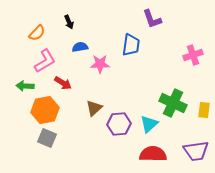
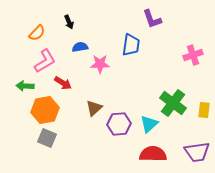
green cross: rotated 12 degrees clockwise
purple trapezoid: moved 1 px right, 1 px down
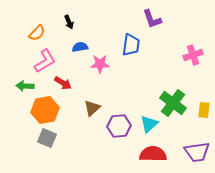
brown triangle: moved 2 px left
purple hexagon: moved 2 px down
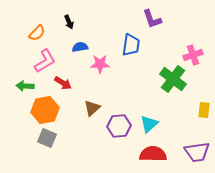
green cross: moved 24 px up
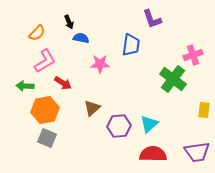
blue semicircle: moved 1 px right, 9 px up; rotated 21 degrees clockwise
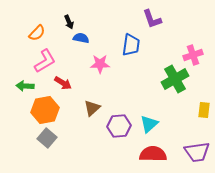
green cross: moved 2 px right; rotated 24 degrees clockwise
gray square: rotated 18 degrees clockwise
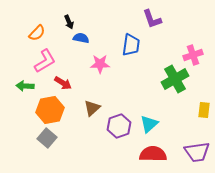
orange hexagon: moved 5 px right
purple hexagon: rotated 15 degrees counterclockwise
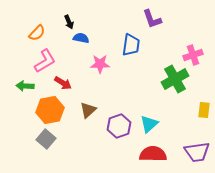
brown triangle: moved 4 px left, 2 px down
gray square: moved 1 px left, 1 px down
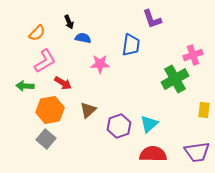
blue semicircle: moved 2 px right
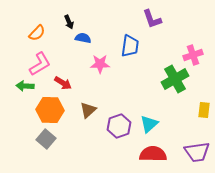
blue trapezoid: moved 1 px left, 1 px down
pink L-shape: moved 5 px left, 3 px down
orange hexagon: rotated 12 degrees clockwise
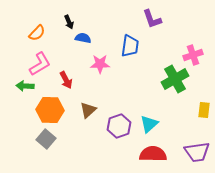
red arrow: moved 3 px right, 3 px up; rotated 30 degrees clockwise
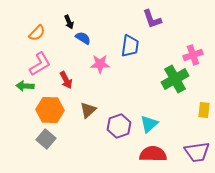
blue semicircle: rotated 21 degrees clockwise
